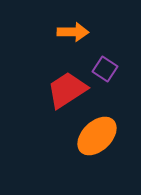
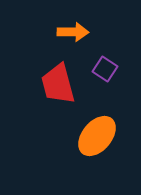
red trapezoid: moved 9 px left, 6 px up; rotated 72 degrees counterclockwise
orange ellipse: rotated 6 degrees counterclockwise
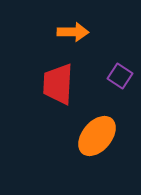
purple square: moved 15 px right, 7 px down
red trapezoid: rotated 18 degrees clockwise
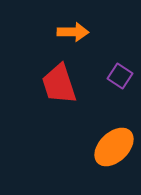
red trapezoid: moved 1 px right; rotated 21 degrees counterclockwise
orange ellipse: moved 17 px right, 11 px down; rotated 6 degrees clockwise
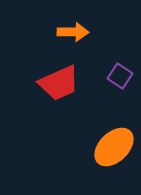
red trapezoid: moved 1 px up; rotated 96 degrees counterclockwise
